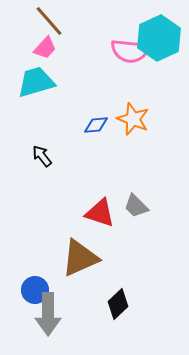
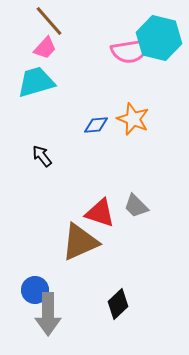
cyan hexagon: rotated 21 degrees counterclockwise
pink semicircle: rotated 15 degrees counterclockwise
brown triangle: moved 16 px up
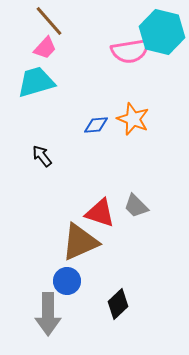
cyan hexagon: moved 3 px right, 6 px up
blue circle: moved 32 px right, 9 px up
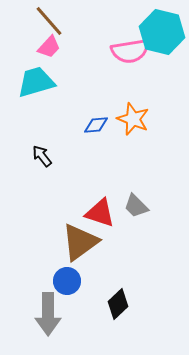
pink trapezoid: moved 4 px right, 1 px up
brown triangle: rotated 12 degrees counterclockwise
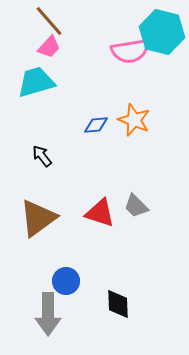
orange star: moved 1 px right, 1 px down
brown triangle: moved 42 px left, 24 px up
blue circle: moved 1 px left
black diamond: rotated 48 degrees counterclockwise
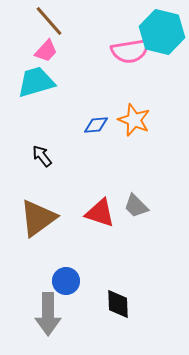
pink trapezoid: moved 3 px left, 4 px down
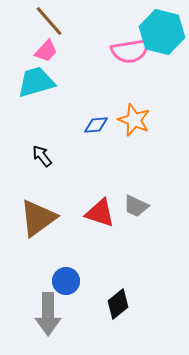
gray trapezoid: rotated 20 degrees counterclockwise
black diamond: rotated 52 degrees clockwise
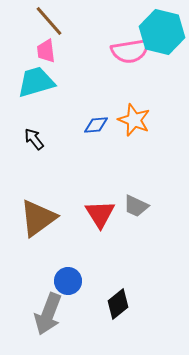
pink trapezoid: rotated 130 degrees clockwise
black arrow: moved 8 px left, 17 px up
red triangle: moved 1 px down; rotated 40 degrees clockwise
blue circle: moved 2 px right
gray arrow: rotated 21 degrees clockwise
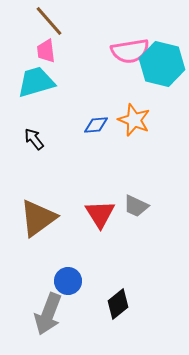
cyan hexagon: moved 32 px down
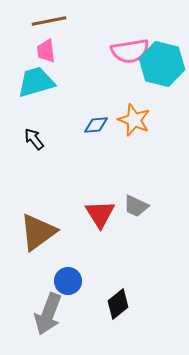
brown line: rotated 60 degrees counterclockwise
brown triangle: moved 14 px down
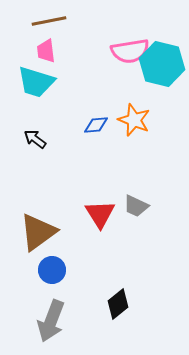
cyan trapezoid: rotated 147 degrees counterclockwise
black arrow: moved 1 px right; rotated 15 degrees counterclockwise
blue circle: moved 16 px left, 11 px up
gray arrow: moved 3 px right, 7 px down
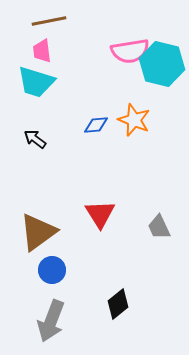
pink trapezoid: moved 4 px left
gray trapezoid: moved 23 px right, 21 px down; rotated 40 degrees clockwise
